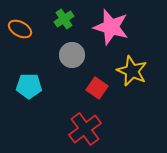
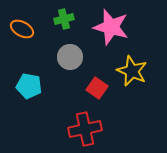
green cross: rotated 18 degrees clockwise
orange ellipse: moved 2 px right
gray circle: moved 2 px left, 2 px down
cyan pentagon: rotated 10 degrees clockwise
red cross: rotated 24 degrees clockwise
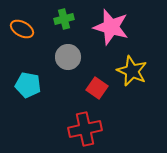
gray circle: moved 2 px left
cyan pentagon: moved 1 px left, 1 px up
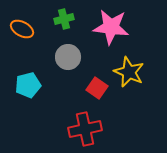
pink star: rotated 9 degrees counterclockwise
yellow star: moved 3 px left, 1 px down
cyan pentagon: rotated 25 degrees counterclockwise
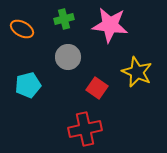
pink star: moved 1 px left, 2 px up
yellow star: moved 8 px right
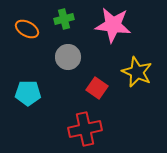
pink star: moved 3 px right
orange ellipse: moved 5 px right
cyan pentagon: moved 8 px down; rotated 15 degrees clockwise
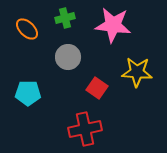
green cross: moved 1 px right, 1 px up
orange ellipse: rotated 15 degrees clockwise
yellow star: rotated 20 degrees counterclockwise
